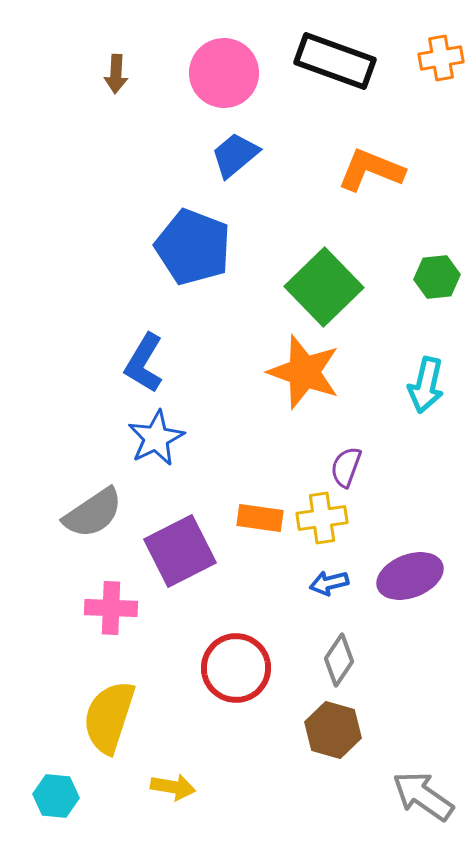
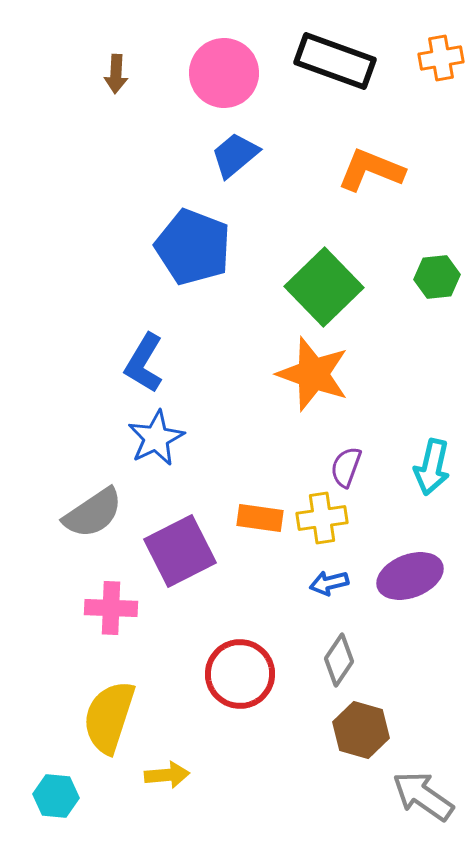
orange star: moved 9 px right, 2 px down
cyan arrow: moved 6 px right, 82 px down
red circle: moved 4 px right, 6 px down
brown hexagon: moved 28 px right
yellow arrow: moved 6 px left, 12 px up; rotated 15 degrees counterclockwise
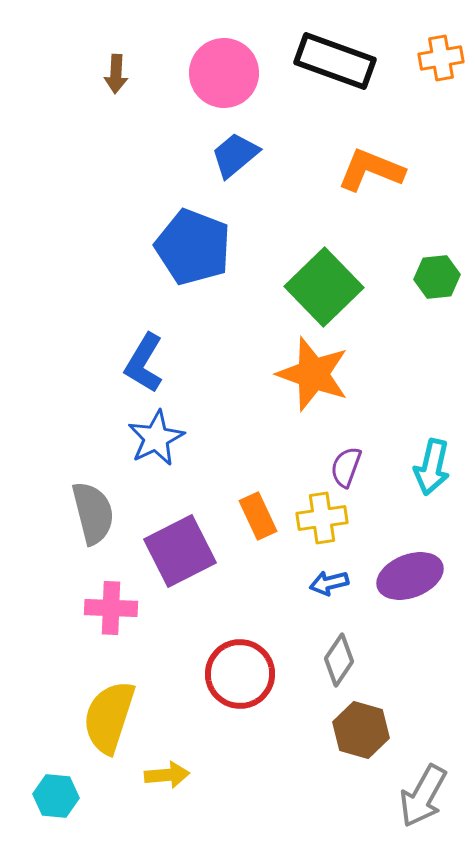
gray semicircle: rotated 70 degrees counterclockwise
orange rectangle: moved 2 px left, 2 px up; rotated 57 degrees clockwise
gray arrow: rotated 96 degrees counterclockwise
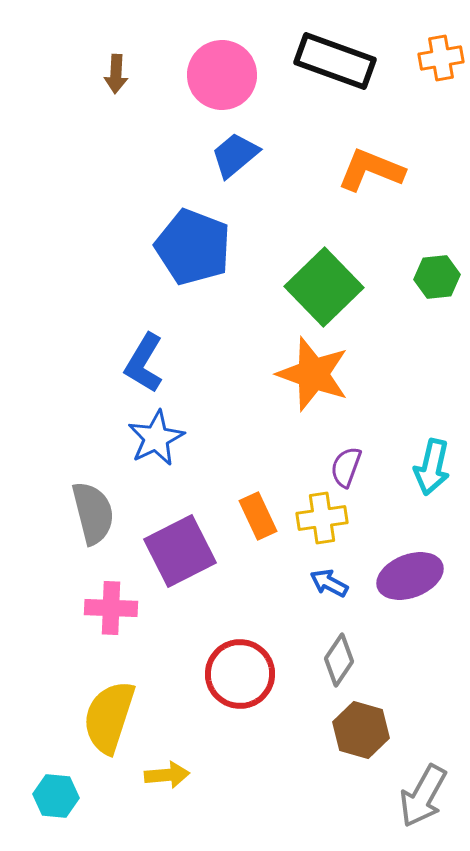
pink circle: moved 2 px left, 2 px down
blue arrow: rotated 42 degrees clockwise
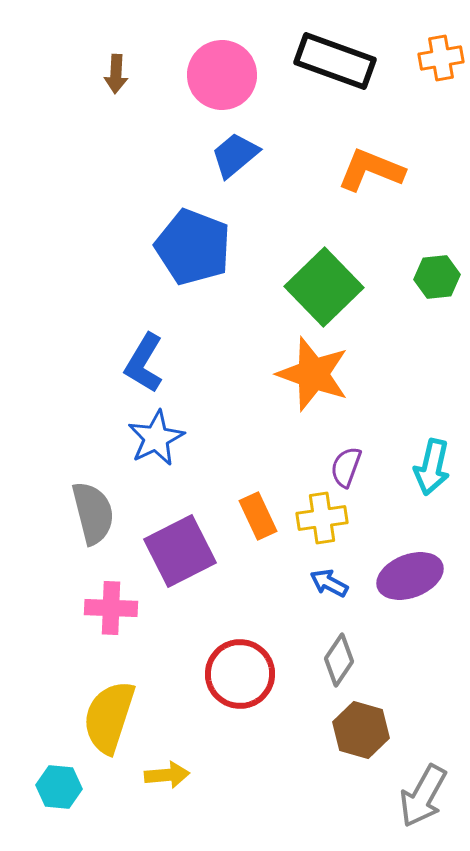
cyan hexagon: moved 3 px right, 9 px up
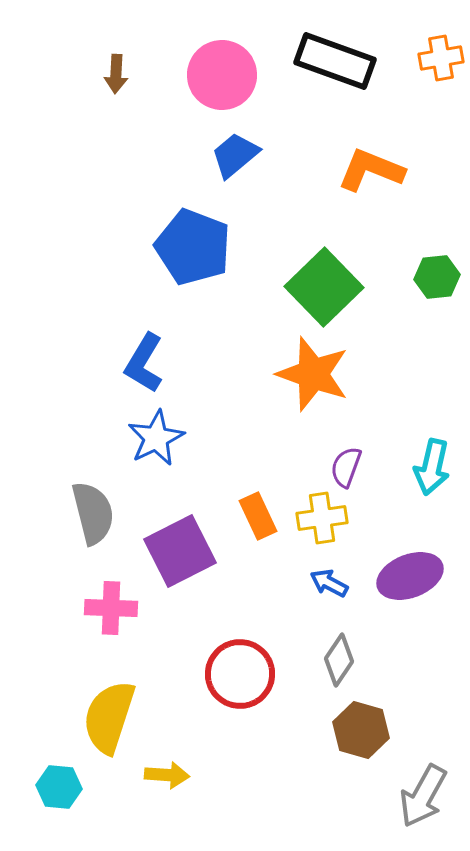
yellow arrow: rotated 9 degrees clockwise
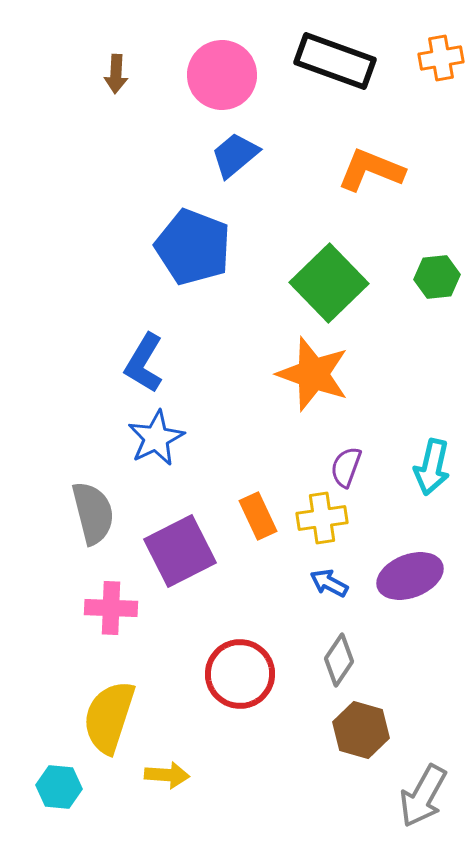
green square: moved 5 px right, 4 px up
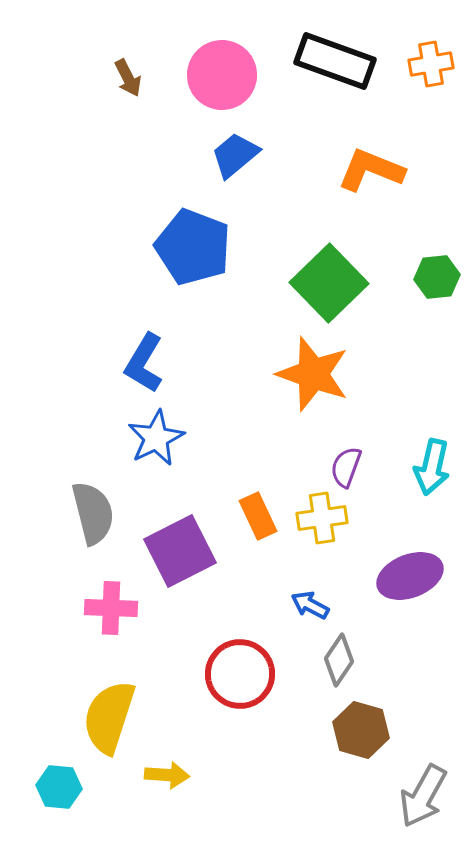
orange cross: moved 10 px left, 6 px down
brown arrow: moved 12 px right, 4 px down; rotated 30 degrees counterclockwise
blue arrow: moved 19 px left, 22 px down
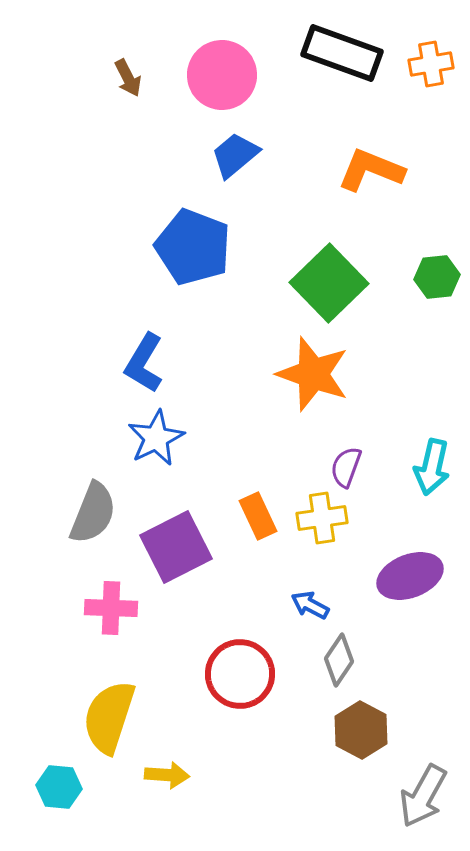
black rectangle: moved 7 px right, 8 px up
gray semicircle: rotated 36 degrees clockwise
purple square: moved 4 px left, 4 px up
brown hexagon: rotated 12 degrees clockwise
